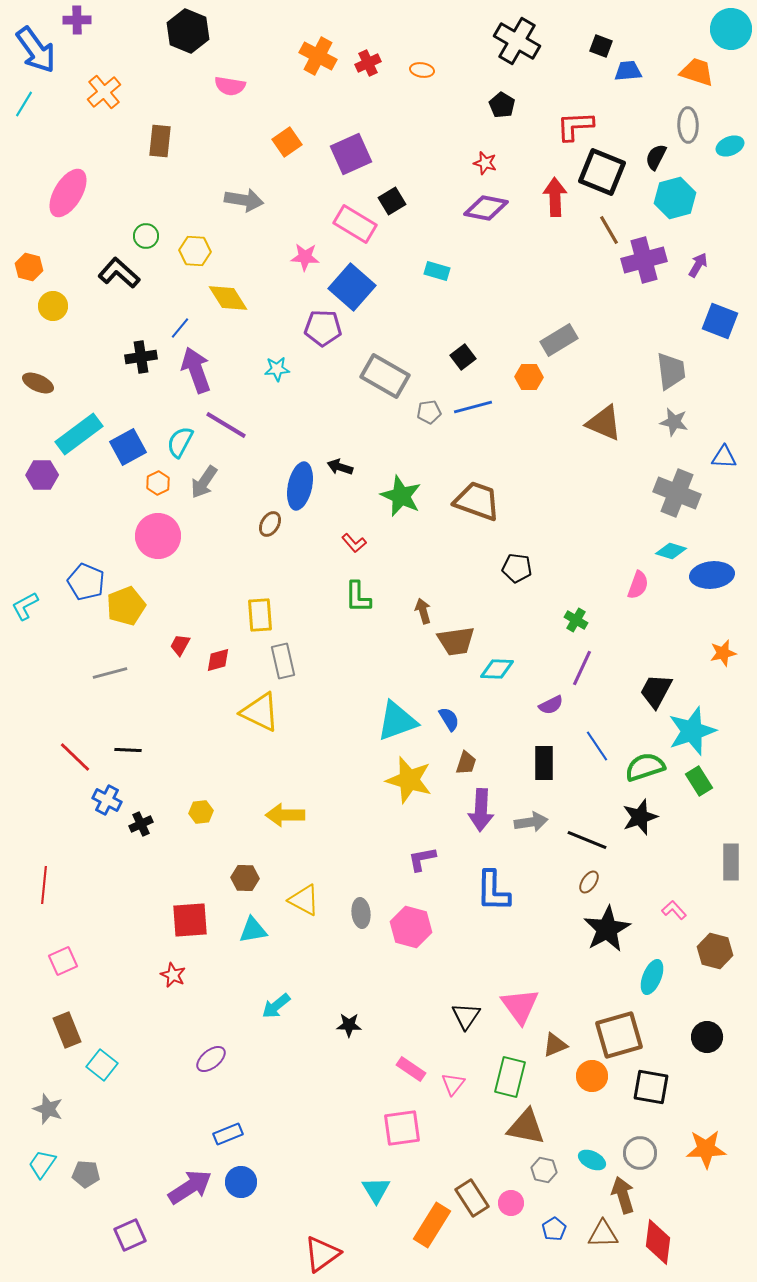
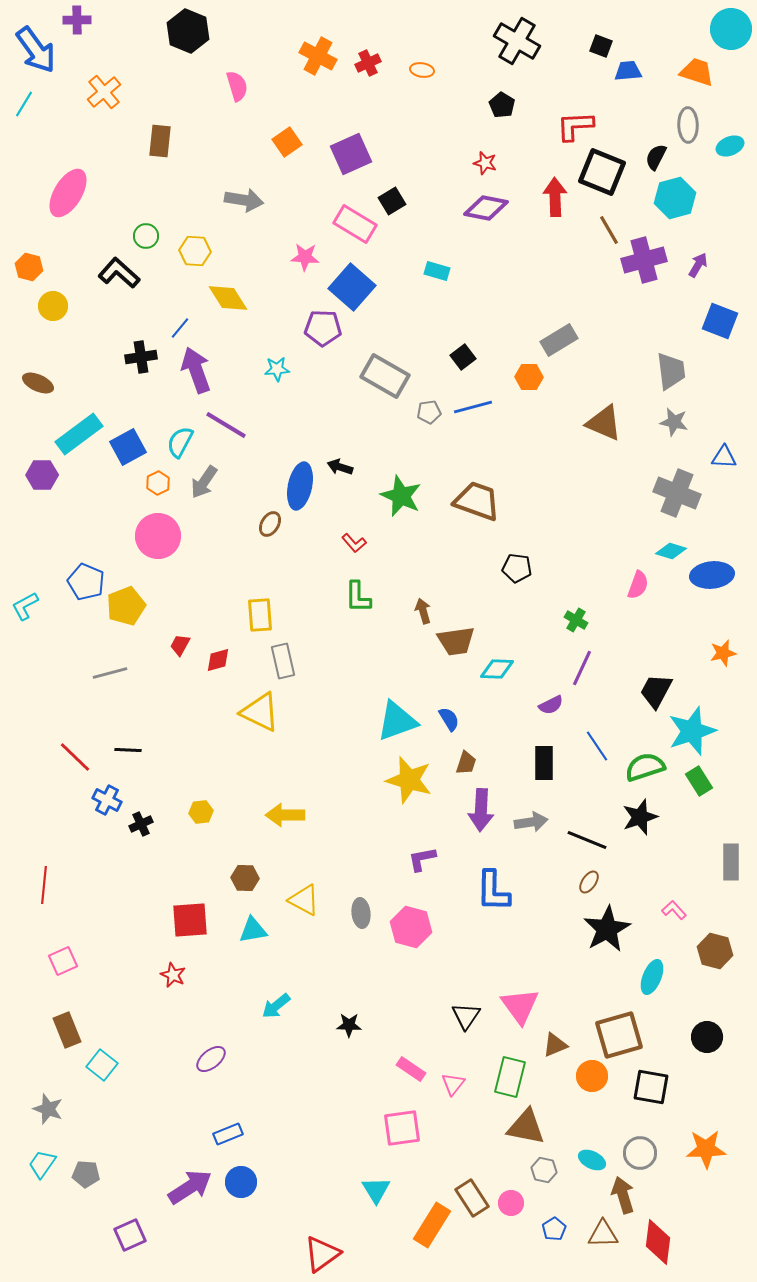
pink semicircle at (230, 86): moved 7 px right; rotated 116 degrees counterclockwise
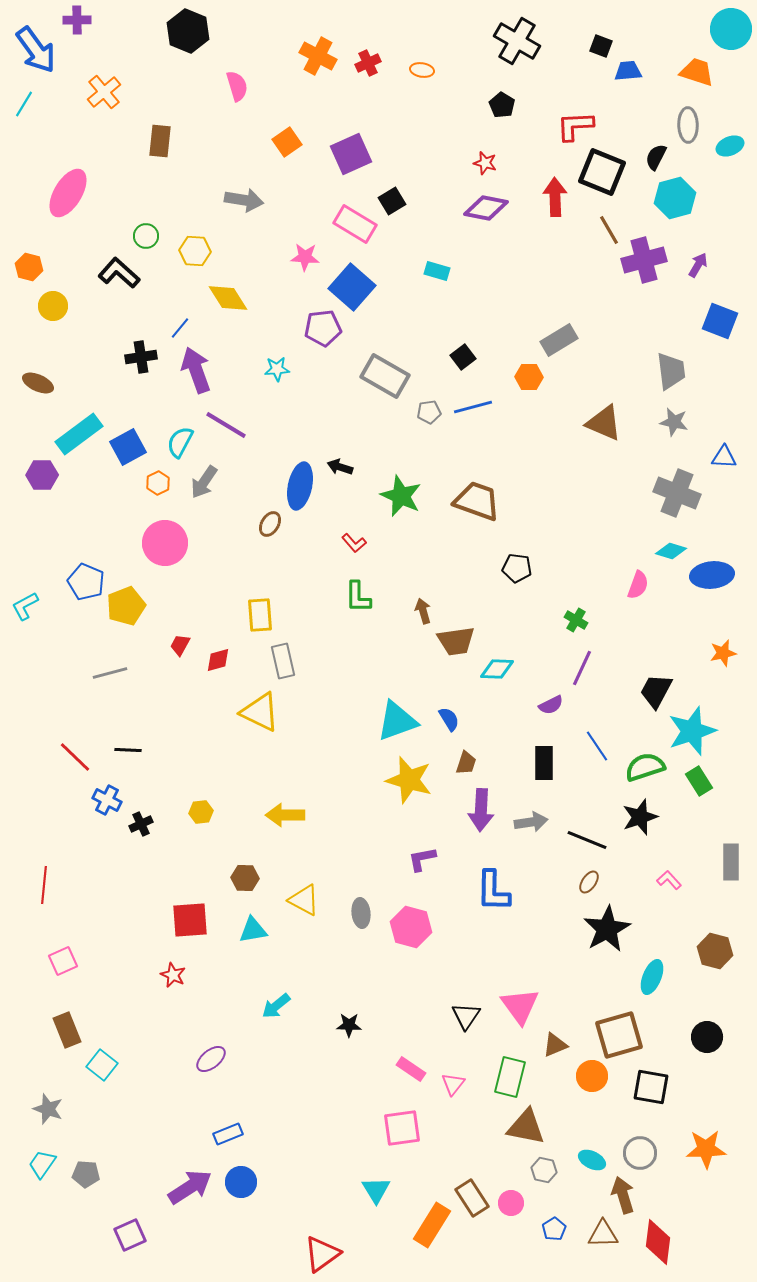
purple pentagon at (323, 328): rotated 9 degrees counterclockwise
pink circle at (158, 536): moved 7 px right, 7 px down
pink L-shape at (674, 910): moved 5 px left, 30 px up
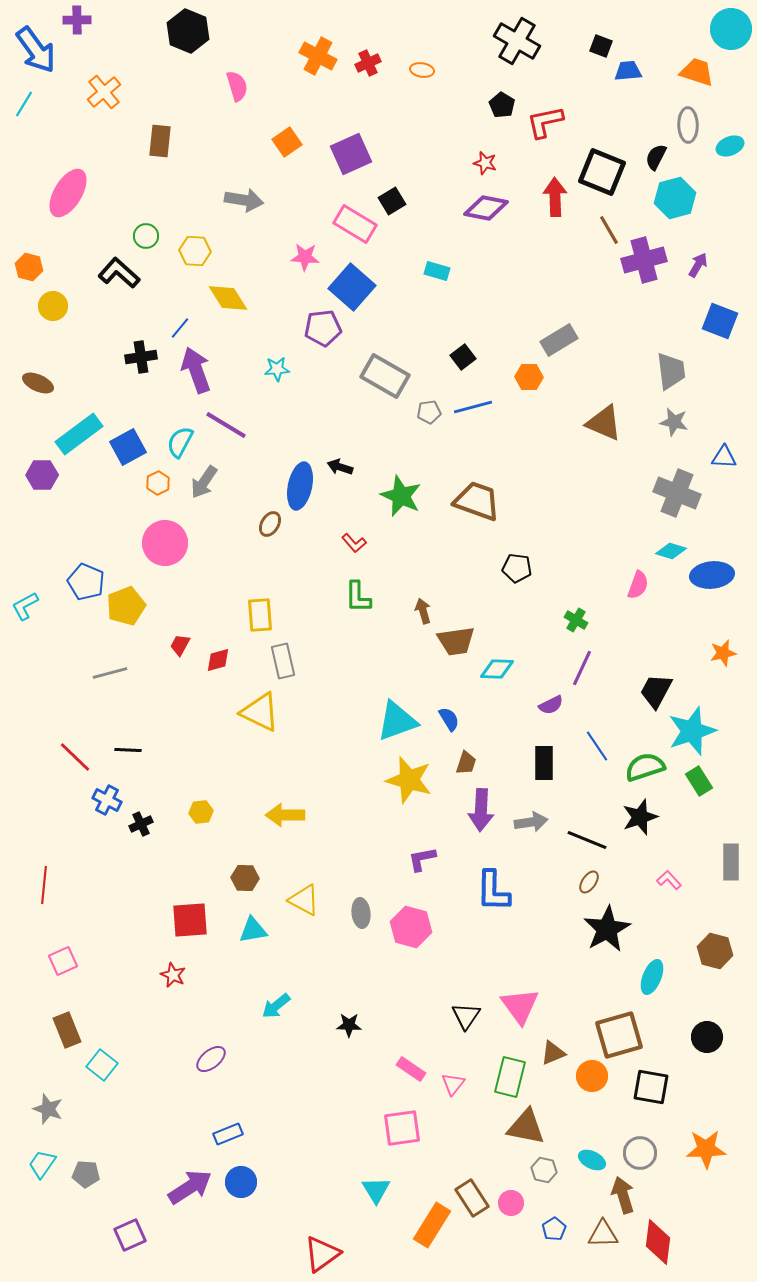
red L-shape at (575, 126): moved 30 px left, 4 px up; rotated 9 degrees counterclockwise
brown triangle at (555, 1045): moved 2 px left, 8 px down
